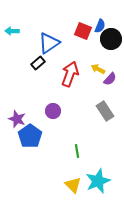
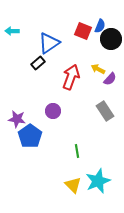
red arrow: moved 1 px right, 3 px down
purple star: rotated 12 degrees counterclockwise
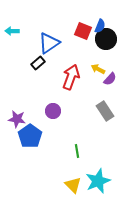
black circle: moved 5 px left
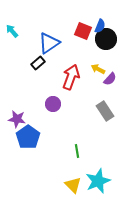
cyan arrow: rotated 48 degrees clockwise
purple circle: moved 7 px up
blue pentagon: moved 2 px left, 1 px down
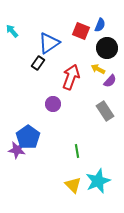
blue semicircle: moved 1 px up
red square: moved 2 px left
black circle: moved 1 px right, 9 px down
black rectangle: rotated 16 degrees counterclockwise
purple semicircle: moved 2 px down
purple star: moved 31 px down
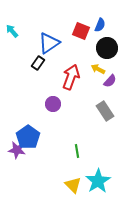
cyan star: rotated 10 degrees counterclockwise
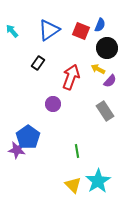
blue triangle: moved 13 px up
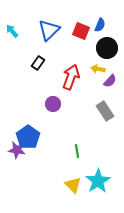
blue triangle: rotated 10 degrees counterclockwise
yellow arrow: rotated 16 degrees counterclockwise
